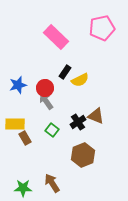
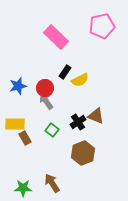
pink pentagon: moved 2 px up
blue star: moved 1 px down
brown hexagon: moved 2 px up
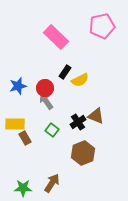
brown arrow: rotated 66 degrees clockwise
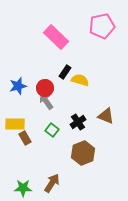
yellow semicircle: rotated 138 degrees counterclockwise
brown triangle: moved 10 px right
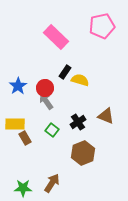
blue star: rotated 18 degrees counterclockwise
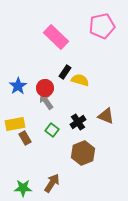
yellow rectangle: rotated 12 degrees counterclockwise
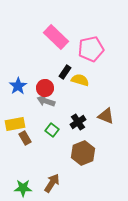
pink pentagon: moved 11 px left, 23 px down
gray arrow: rotated 36 degrees counterclockwise
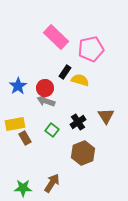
brown triangle: rotated 36 degrees clockwise
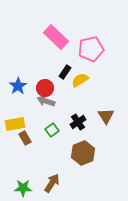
yellow semicircle: rotated 48 degrees counterclockwise
green square: rotated 16 degrees clockwise
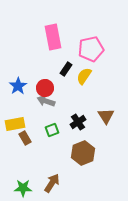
pink rectangle: moved 3 px left; rotated 35 degrees clockwise
black rectangle: moved 1 px right, 3 px up
yellow semicircle: moved 4 px right, 4 px up; rotated 24 degrees counterclockwise
green square: rotated 16 degrees clockwise
